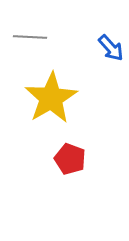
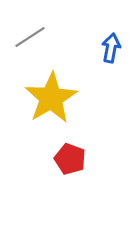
gray line: rotated 36 degrees counterclockwise
blue arrow: rotated 128 degrees counterclockwise
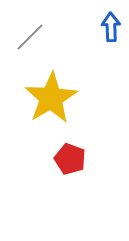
gray line: rotated 12 degrees counterclockwise
blue arrow: moved 21 px up; rotated 12 degrees counterclockwise
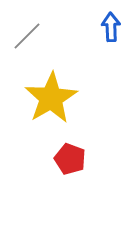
gray line: moved 3 px left, 1 px up
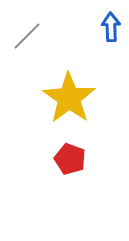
yellow star: moved 18 px right; rotated 6 degrees counterclockwise
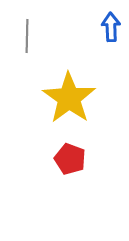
gray line: rotated 44 degrees counterclockwise
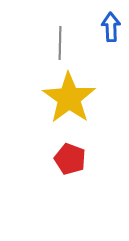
gray line: moved 33 px right, 7 px down
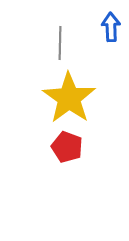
red pentagon: moved 3 px left, 12 px up
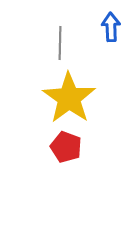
red pentagon: moved 1 px left
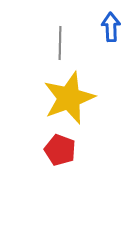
yellow star: rotated 16 degrees clockwise
red pentagon: moved 6 px left, 3 px down
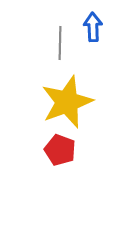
blue arrow: moved 18 px left
yellow star: moved 2 px left, 4 px down
